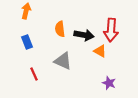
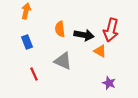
red arrow: rotated 10 degrees clockwise
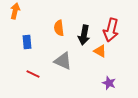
orange arrow: moved 11 px left
orange semicircle: moved 1 px left, 1 px up
black arrow: rotated 90 degrees clockwise
blue rectangle: rotated 16 degrees clockwise
red line: moved 1 px left; rotated 40 degrees counterclockwise
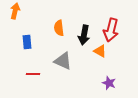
red line: rotated 24 degrees counterclockwise
